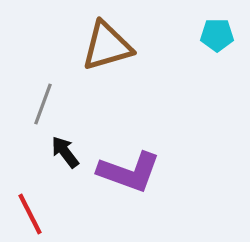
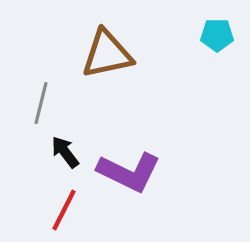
brown triangle: moved 8 px down; rotated 4 degrees clockwise
gray line: moved 2 px left, 1 px up; rotated 6 degrees counterclockwise
purple L-shape: rotated 6 degrees clockwise
red line: moved 34 px right, 4 px up; rotated 54 degrees clockwise
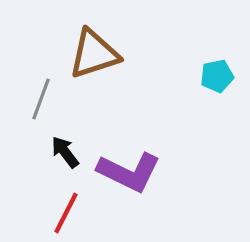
cyan pentagon: moved 41 px down; rotated 12 degrees counterclockwise
brown triangle: moved 13 px left; rotated 6 degrees counterclockwise
gray line: moved 4 px up; rotated 6 degrees clockwise
red line: moved 2 px right, 3 px down
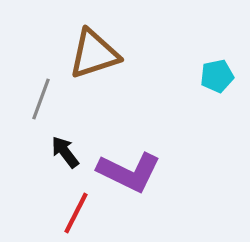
red line: moved 10 px right
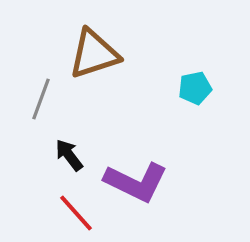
cyan pentagon: moved 22 px left, 12 px down
black arrow: moved 4 px right, 3 px down
purple L-shape: moved 7 px right, 10 px down
red line: rotated 69 degrees counterclockwise
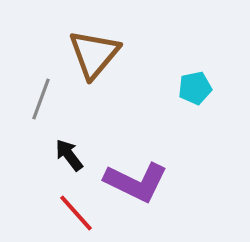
brown triangle: rotated 32 degrees counterclockwise
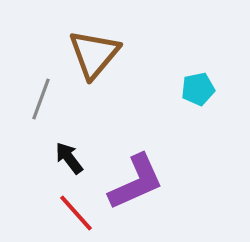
cyan pentagon: moved 3 px right, 1 px down
black arrow: moved 3 px down
purple L-shape: rotated 50 degrees counterclockwise
